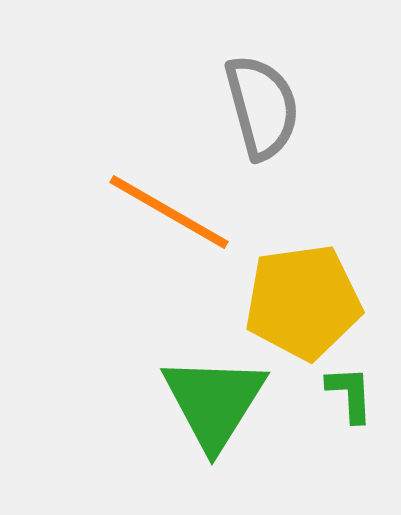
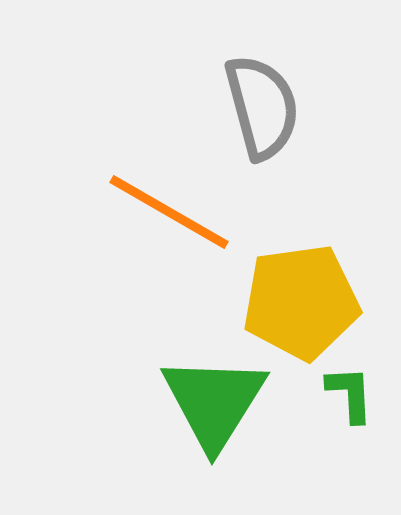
yellow pentagon: moved 2 px left
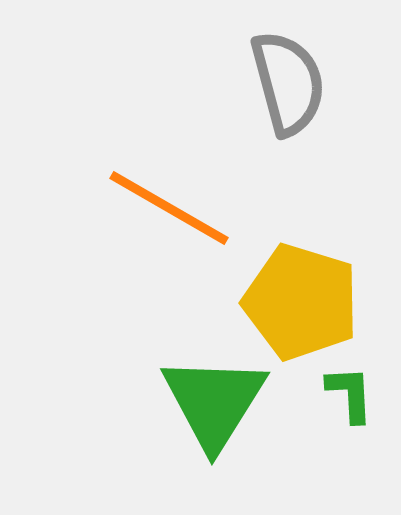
gray semicircle: moved 26 px right, 24 px up
orange line: moved 4 px up
yellow pentagon: rotated 25 degrees clockwise
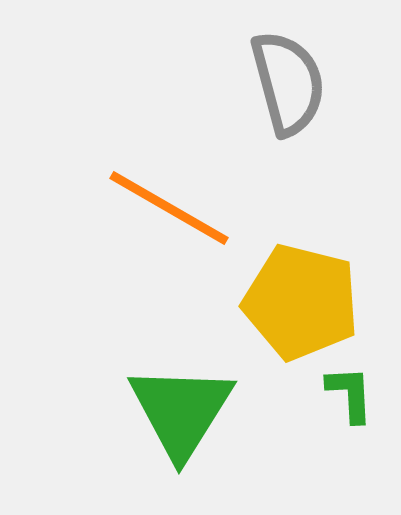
yellow pentagon: rotated 3 degrees counterclockwise
green triangle: moved 33 px left, 9 px down
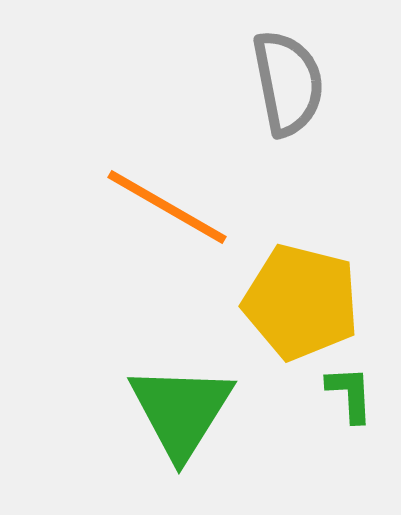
gray semicircle: rotated 4 degrees clockwise
orange line: moved 2 px left, 1 px up
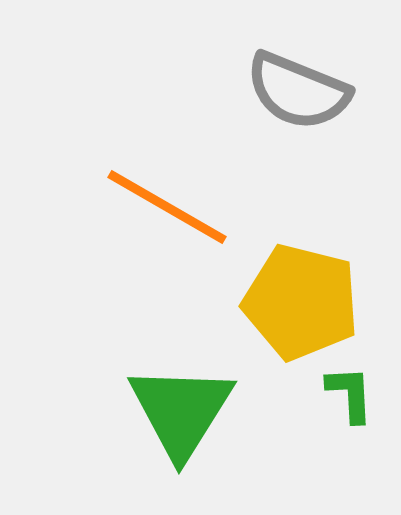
gray semicircle: moved 10 px right, 8 px down; rotated 123 degrees clockwise
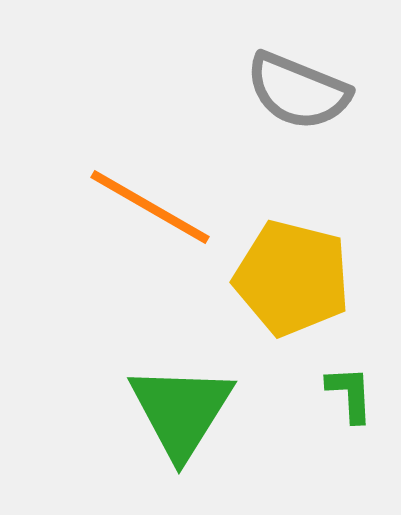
orange line: moved 17 px left
yellow pentagon: moved 9 px left, 24 px up
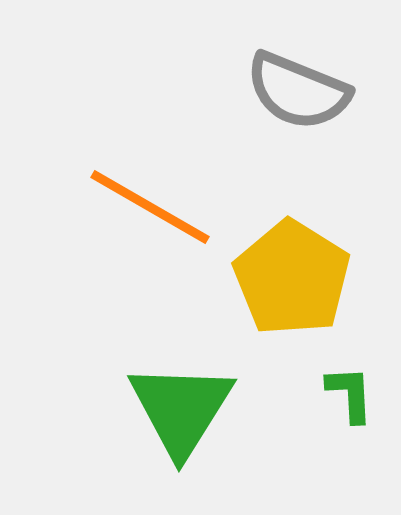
yellow pentagon: rotated 18 degrees clockwise
green triangle: moved 2 px up
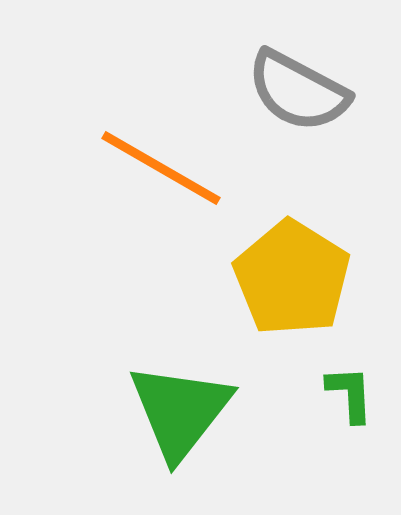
gray semicircle: rotated 6 degrees clockwise
orange line: moved 11 px right, 39 px up
green triangle: moved 1 px left, 2 px down; rotated 6 degrees clockwise
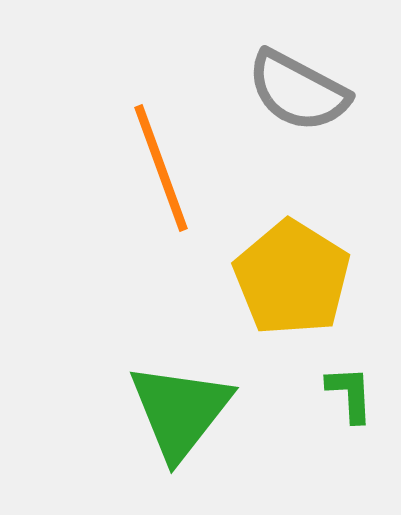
orange line: rotated 40 degrees clockwise
